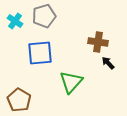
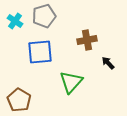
brown cross: moved 11 px left, 2 px up; rotated 18 degrees counterclockwise
blue square: moved 1 px up
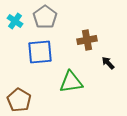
gray pentagon: moved 1 px right, 1 px down; rotated 20 degrees counterclockwise
green triangle: rotated 40 degrees clockwise
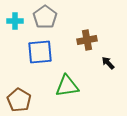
cyan cross: rotated 35 degrees counterclockwise
green triangle: moved 4 px left, 4 px down
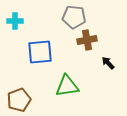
gray pentagon: moved 29 px right; rotated 30 degrees counterclockwise
brown pentagon: rotated 20 degrees clockwise
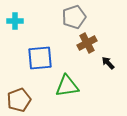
gray pentagon: rotated 25 degrees counterclockwise
brown cross: moved 3 px down; rotated 18 degrees counterclockwise
blue square: moved 6 px down
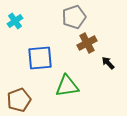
cyan cross: rotated 35 degrees counterclockwise
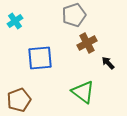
gray pentagon: moved 2 px up
green triangle: moved 16 px right, 6 px down; rotated 45 degrees clockwise
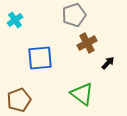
cyan cross: moved 1 px up
black arrow: rotated 88 degrees clockwise
green triangle: moved 1 px left, 2 px down
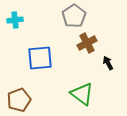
gray pentagon: moved 1 px down; rotated 15 degrees counterclockwise
cyan cross: rotated 28 degrees clockwise
black arrow: rotated 72 degrees counterclockwise
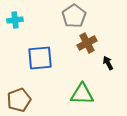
green triangle: rotated 35 degrees counterclockwise
